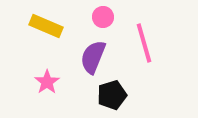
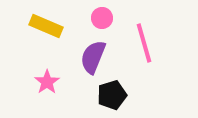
pink circle: moved 1 px left, 1 px down
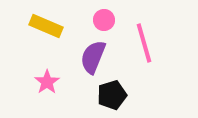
pink circle: moved 2 px right, 2 px down
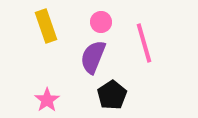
pink circle: moved 3 px left, 2 px down
yellow rectangle: rotated 48 degrees clockwise
pink star: moved 18 px down
black pentagon: rotated 16 degrees counterclockwise
